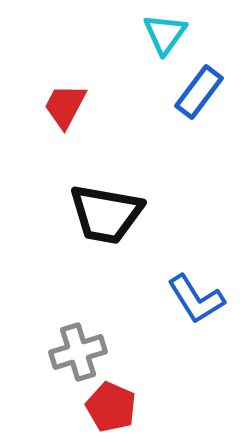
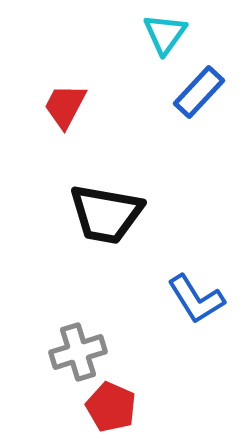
blue rectangle: rotated 6 degrees clockwise
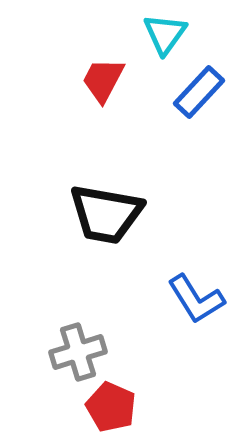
red trapezoid: moved 38 px right, 26 px up
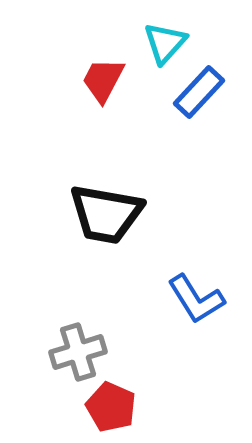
cyan triangle: moved 9 px down; rotated 6 degrees clockwise
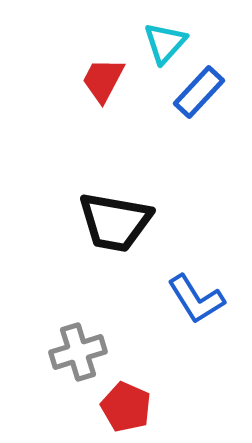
black trapezoid: moved 9 px right, 8 px down
red pentagon: moved 15 px right
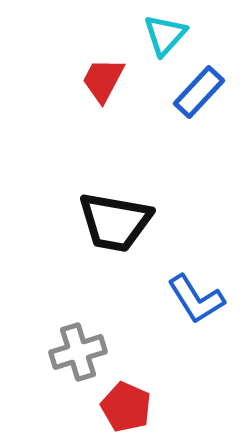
cyan triangle: moved 8 px up
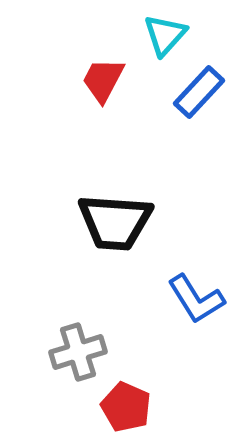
black trapezoid: rotated 6 degrees counterclockwise
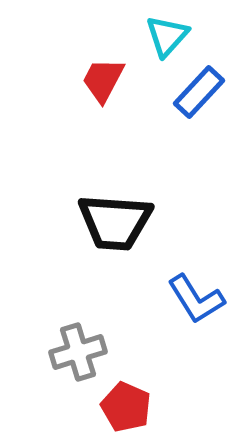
cyan triangle: moved 2 px right, 1 px down
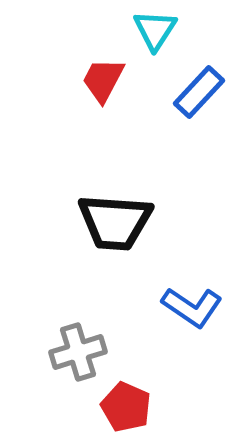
cyan triangle: moved 12 px left, 6 px up; rotated 9 degrees counterclockwise
blue L-shape: moved 4 px left, 8 px down; rotated 24 degrees counterclockwise
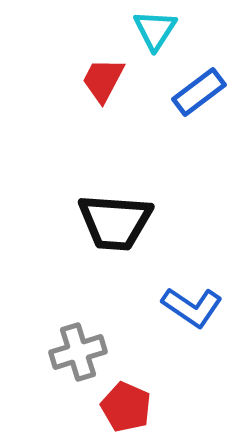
blue rectangle: rotated 10 degrees clockwise
